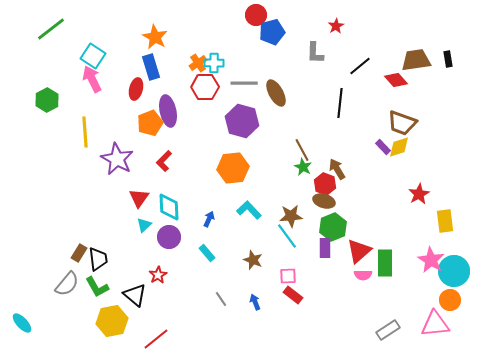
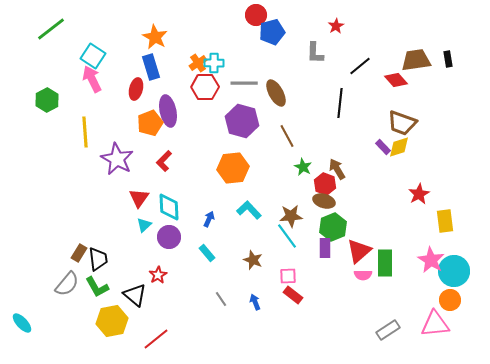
brown line at (302, 150): moved 15 px left, 14 px up
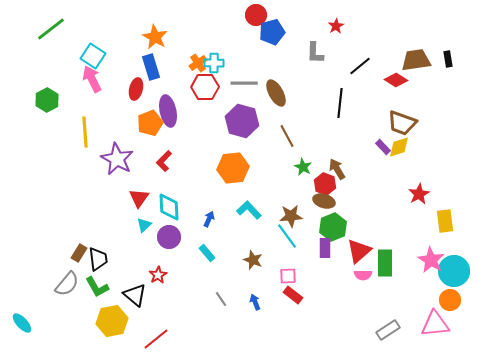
red diamond at (396, 80): rotated 15 degrees counterclockwise
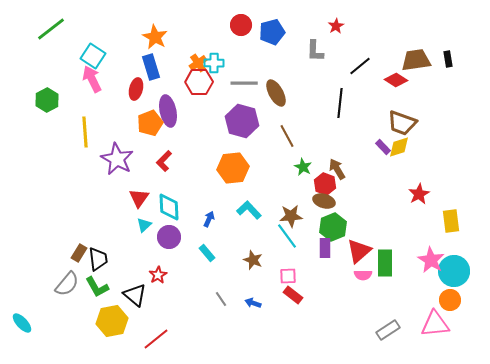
red circle at (256, 15): moved 15 px left, 10 px down
gray L-shape at (315, 53): moved 2 px up
red hexagon at (205, 87): moved 6 px left, 5 px up
yellow rectangle at (445, 221): moved 6 px right
blue arrow at (255, 302): moved 2 px left, 1 px down; rotated 49 degrees counterclockwise
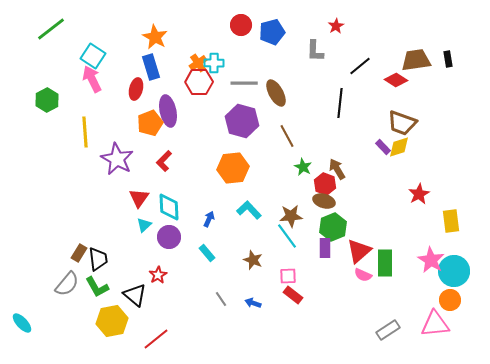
pink semicircle at (363, 275): rotated 24 degrees clockwise
